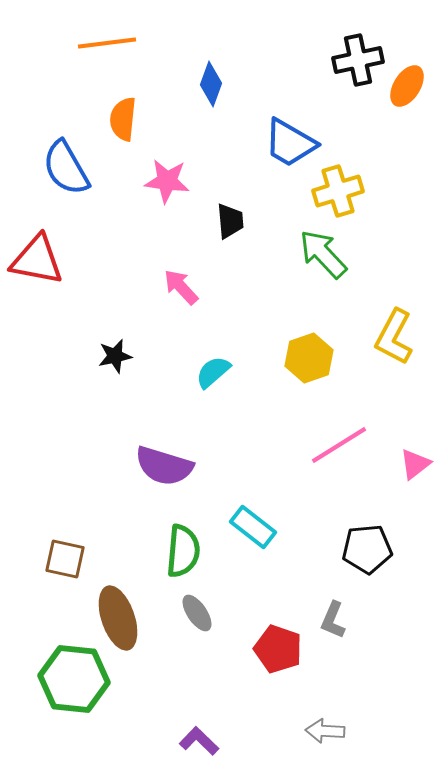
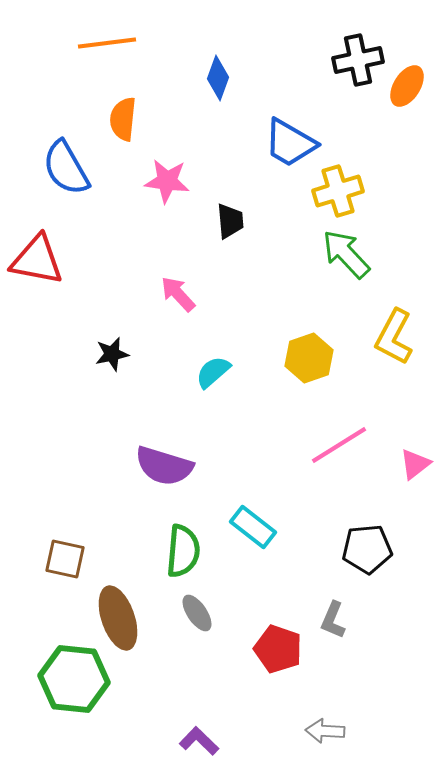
blue diamond: moved 7 px right, 6 px up
green arrow: moved 23 px right
pink arrow: moved 3 px left, 7 px down
black star: moved 3 px left, 2 px up
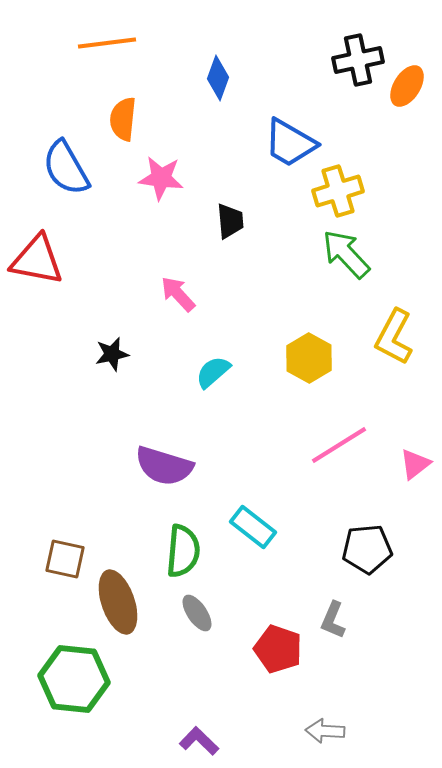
pink star: moved 6 px left, 3 px up
yellow hexagon: rotated 12 degrees counterclockwise
brown ellipse: moved 16 px up
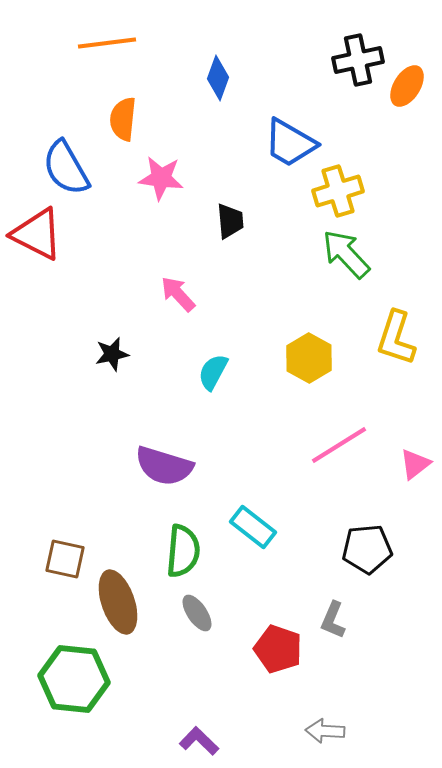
red triangle: moved 26 px up; rotated 16 degrees clockwise
yellow L-shape: moved 2 px right, 1 px down; rotated 10 degrees counterclockwise
cyan semicircle: rotated 21 degrees counterclockwise
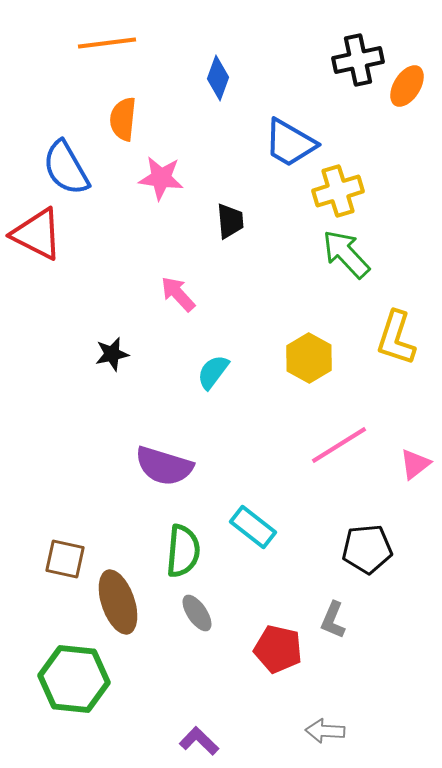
cyan semicircle: rotated 9 degrees clockwise
red pentagon: rotated 6 degrees counterclockwise
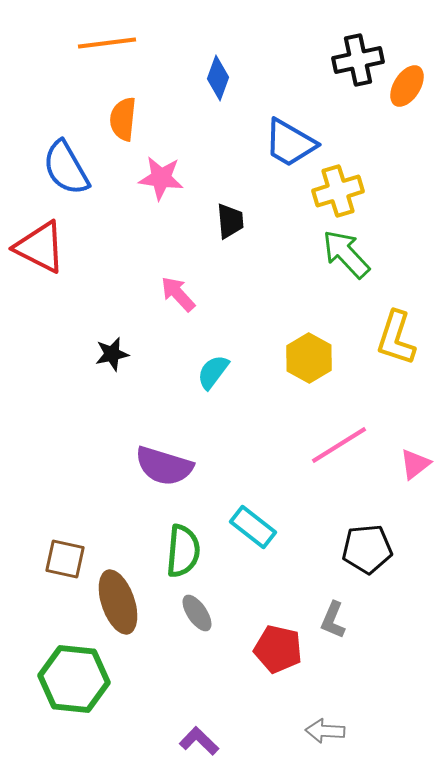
red triangle: moved 3 px right, 13 px down
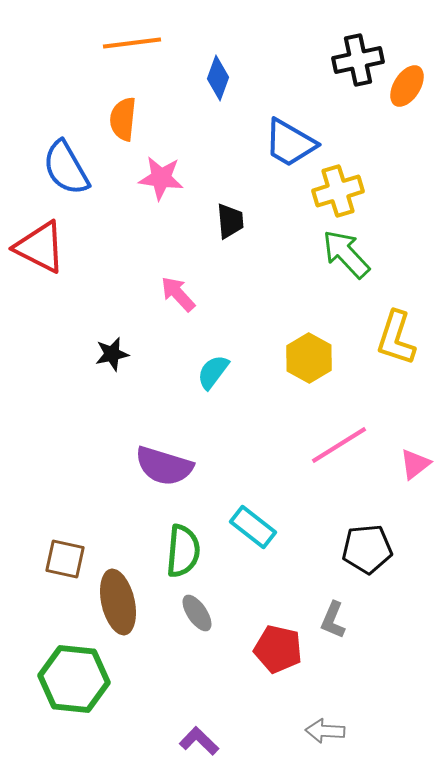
orange line: moved 25 px right
brown ellipse: rotated 6 degrees clockwise
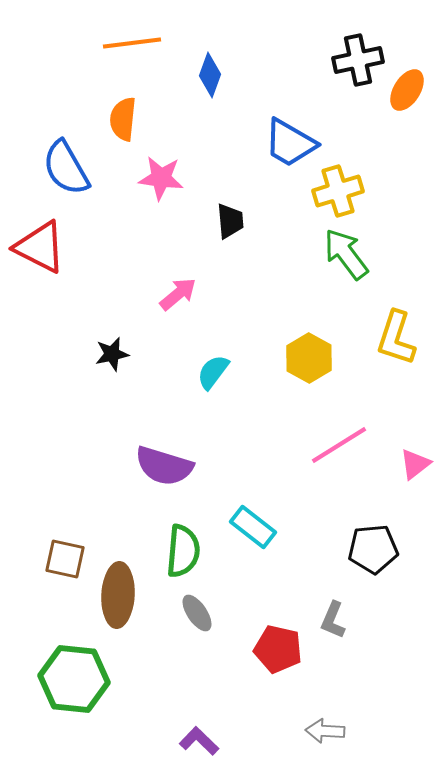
blue diamond: moved 8 px left, 3 px up
orange ellipse: moved 4 px down
green arrow: rotated 6 degrees clockwise
pink arrow: rotated 93 degrees clockwise
black pentagon: moved 6 px right
brown ellipse: moved 7 px up; rotated 16 degrees clockwise
